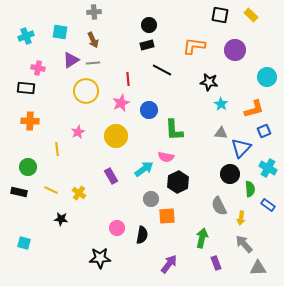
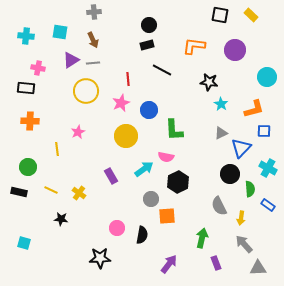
cyan cross at (26, 36): rotated 28 degrees clockwise
blue square at (264, 131): rotated 24 degrees clockwise
gray triangle at (221, 133): rotated 32 degrees counterclockwise
yellow circle at (116, 136): moved 10 px right
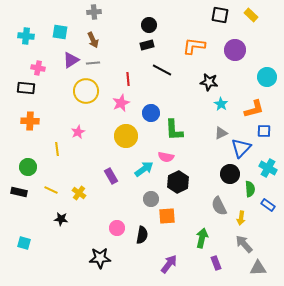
blue circle at (149, 110): moved 2 px right, 3 px down
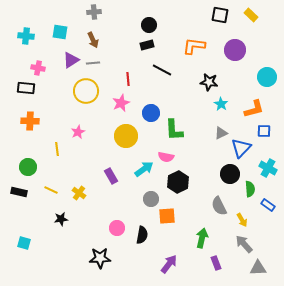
yellow arrow at (241, 218): moved 1 px right, 2 px down; rotated 40 degrees counterclockwise
black star at (61, 219): rotated 16 degrees counterclockwise
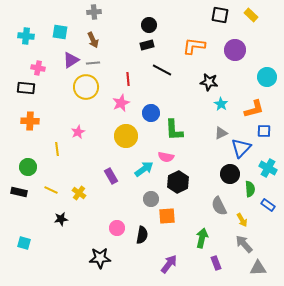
yellow circle at (86, 91): moved 4 px up
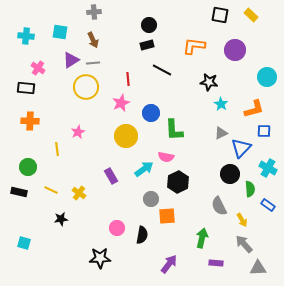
pink cross at (38, 68): rotated 24 degrees clockwise
purple rectangle at (216, 263): rotated 64 degrees counterclockwise
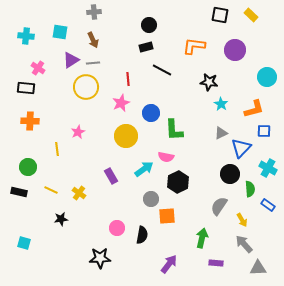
black rectangle at (147, 45): moved 1 px left, 2 px down
gray semicircle at (219, 206): rotated 60 degrees clockwise
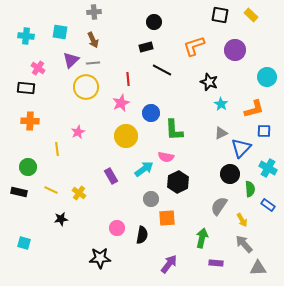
black circle at (149, 25): moved 5 px right, 3 px up
orange L-shape at (194, 46): rotated 25 degrees counterclockwise
purple triangle at (71, 60): rotated 12 degrees counterclockwise
black star at (209, 82): rotated 12 degrees clockwise
orange square at (167, 216): moved 2 px down
